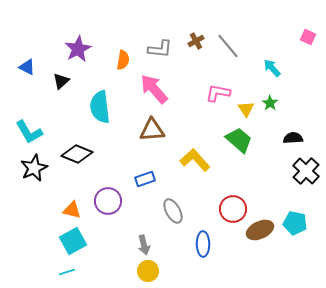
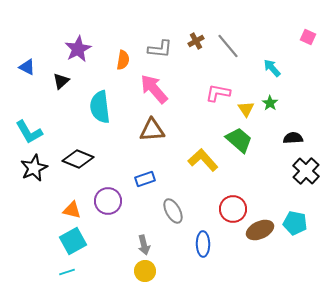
black diamond: moved 1 px right, 5 px down
yellow L-shape: moved 8 px right
yellow circle: moved 3 px left
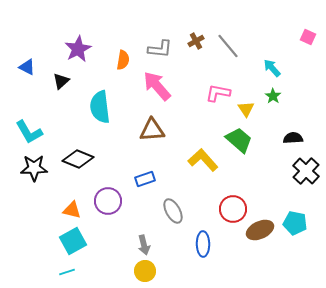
pink arrow: moved 3 px right, 3 px up
green star: moved 3 px right, 7 px up
black star: rotated 24 degrees clockwise
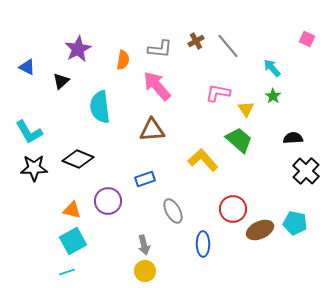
pink square: moved 1 px left, 2 px down
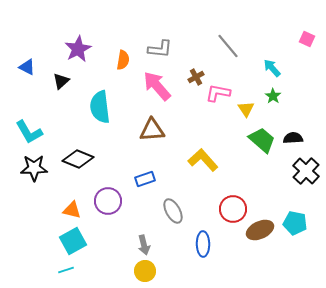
brown cross: moved 36 px down
green trapezoid: moved 23 px right
cyan line: moved 1 px left, 2 px up
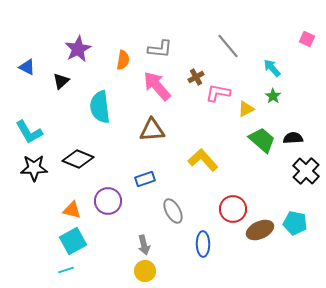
yellow triangle: rotated 36 degrees clockwise
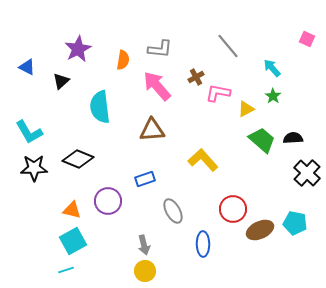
black cross: moved 1 px right, 2 px down
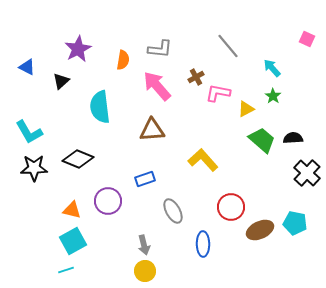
red circle: moved 2 px left, 2 px up
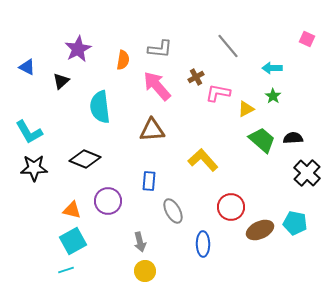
cyan arrow: rotated 48 degrees counterclockwise
black diamond: moved 7 px right
blue rectangle: moved 4 px right, 2 px down; rotated 66 degrees counterclockwise
gray arrow: moved 4 px left, 3 px up
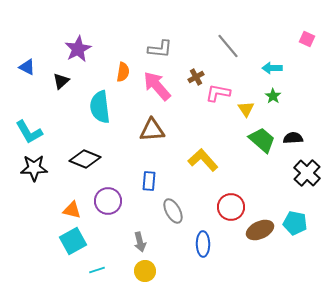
orange semicircle: moved 12 px down
yellow triangle: rotated 36 degrees counterclockwise
cyan line: moved 31 px right
